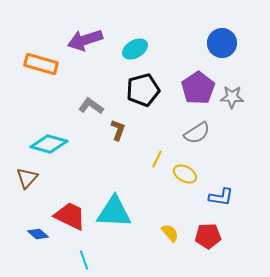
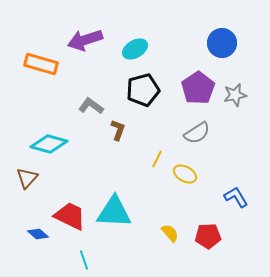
gray star: moved 3 px right, 2 px up; rotated 15 degrees counterclockwise
blue L-shape: moved 15 px right; rotated 130 degrees counterclockwise
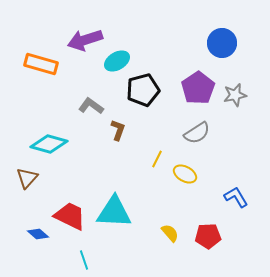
cyan ellipse: moved 18 px left, 12 px down
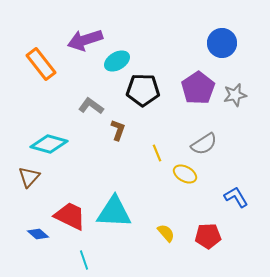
orange rectangle: rotated 36 degrees clockwise
black pentagon: rotated 16 degrees clockwise
gray semicircle: moved 7 px right, 11 px down
yellow line: moved 6 px up; rotated 48 degrees counterclockwise
brown triangle: moved 2 px right, 1 px up
yellow semicircle: moved 4 px left
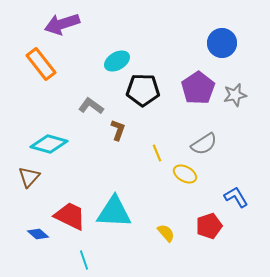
purple arrow: moved 23 px left, 16 px up
red pentagon: moved 1 px right, 10 px up; rotated 15 degrees counterclockwise
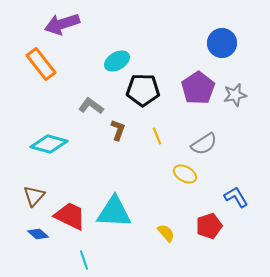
yellow line: moved 17 px up
brown triangle: moved 5 px right, 19 px down
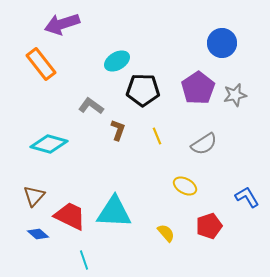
yellow ellipse: moved 12 px down
blue L-shape: moved 11 px right
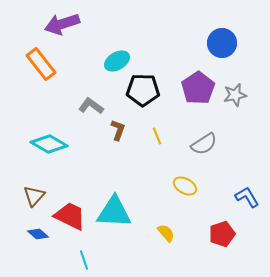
cyan diamond: rotated 15 degrees clockwise
red pentagon: moved 13 px right, 8 px down
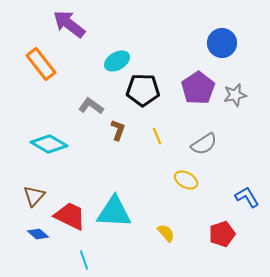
purple arrow: moved 7 px right; rotated 56 degrees clockwise
yellow ellipse: moved 1 px right, 6 px up
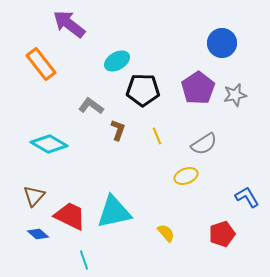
yellow ellipse: moved 4 px up; rotated 50 degrees counterclockwise
cyan triangle: rotated 15 degrees counterclockwise
